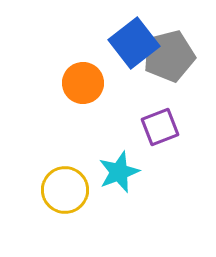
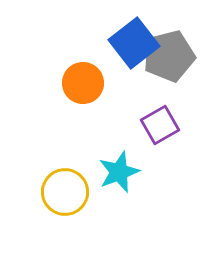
purple square: moved 2 px up; rotated 9 degrees counterclockwise
yellow circle: moved 2 px down
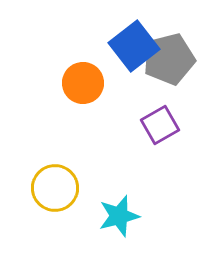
blue square: moved 3 px down
gray pentagon: moved 3 px down
cyan star: moved 44 px down; rotated 6 degrees clockwise
yellow circle: moved 10 px left, 4 px up
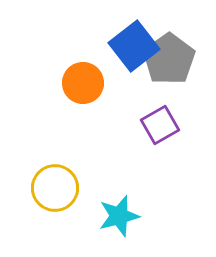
gray pentagon: rotated 21 degrees counterclockwise
